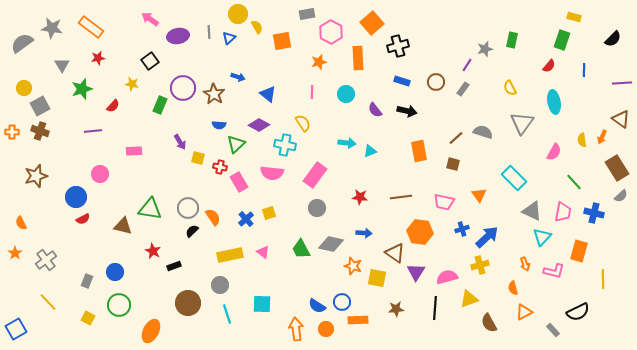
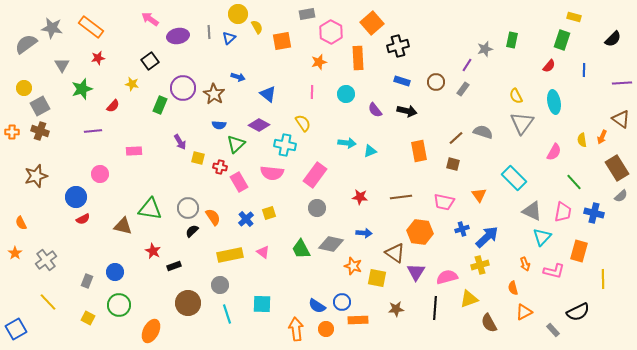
gray semicircle at (22, 43): moved 4 px right, 1 px down
yellow semicircle at (510, 88): moved 6 px right, 8 px down
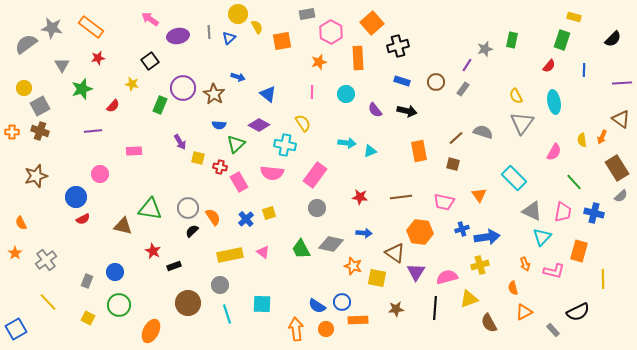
blue arrow at (487, 237): rotated 35 degrees clockwise
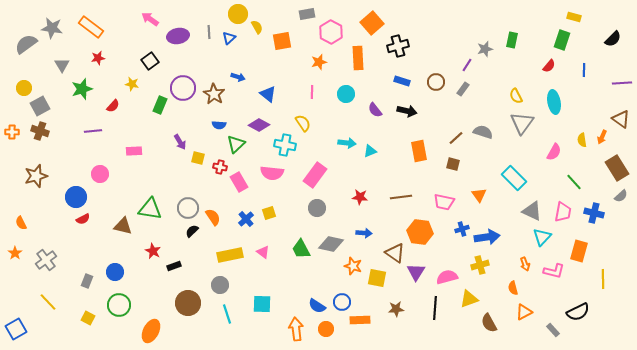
orange rectangle at (358, 320): moved 2 px right
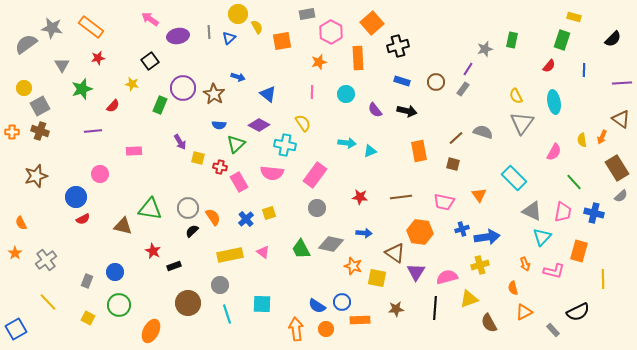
purple line at (467, 65): moved 1 px right, 4 px down
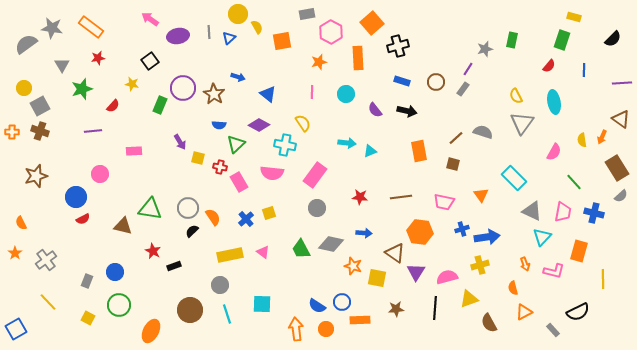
orange triangle at (479, 195): moved 2 px right
brown circle at (188, 303): moved 2 px right, 7 px down
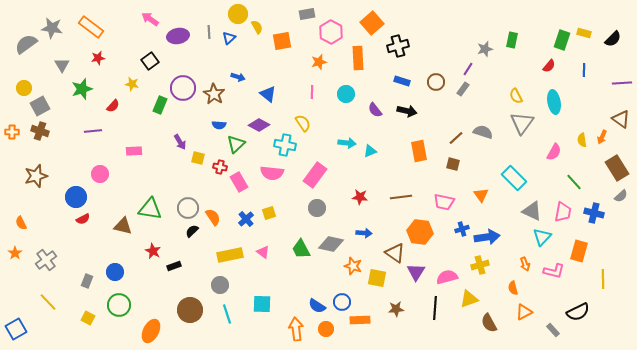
yellow rectangle at (574, 17): moved 10 px right, 16 px down
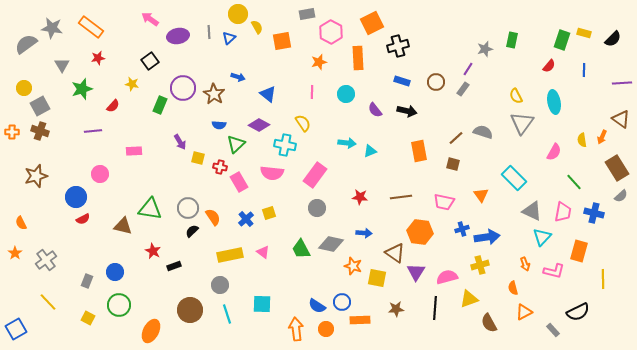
orange square at (372, 23): rotated 15 degrees clockwise
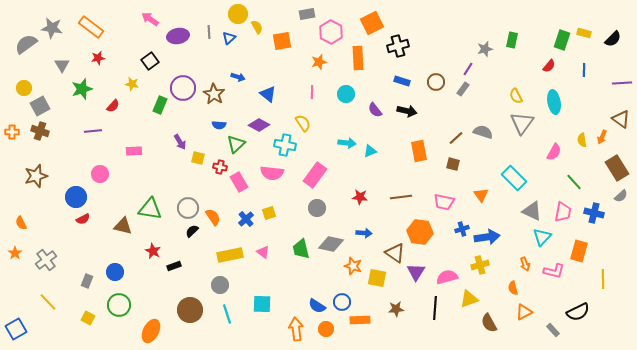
green trapezoid at (301, 249): rotated 15 degrees clockwise
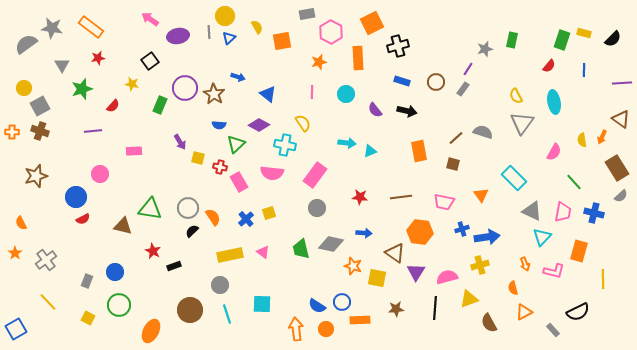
yellow circle at (238, 14): moved 13 px left, 2 px down
purple circle at (183, 88): moved 2 px right
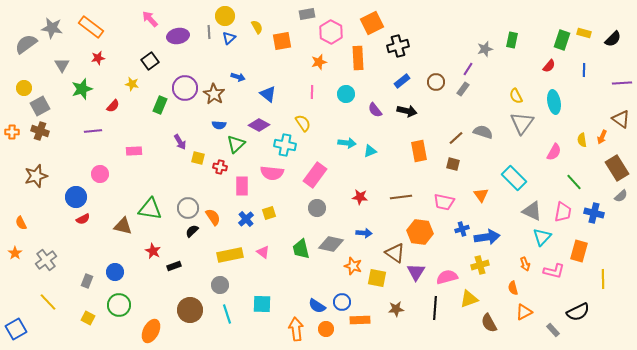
pink arrow at (150, 19): rotated 12 degrees clockwise
blue rectangle at (402, 81): rotated 56 degrees counterclockwise
pink rectangle at (239, 182): moved 3 px right, 4 px down; rotated 30 degrees clockwise
